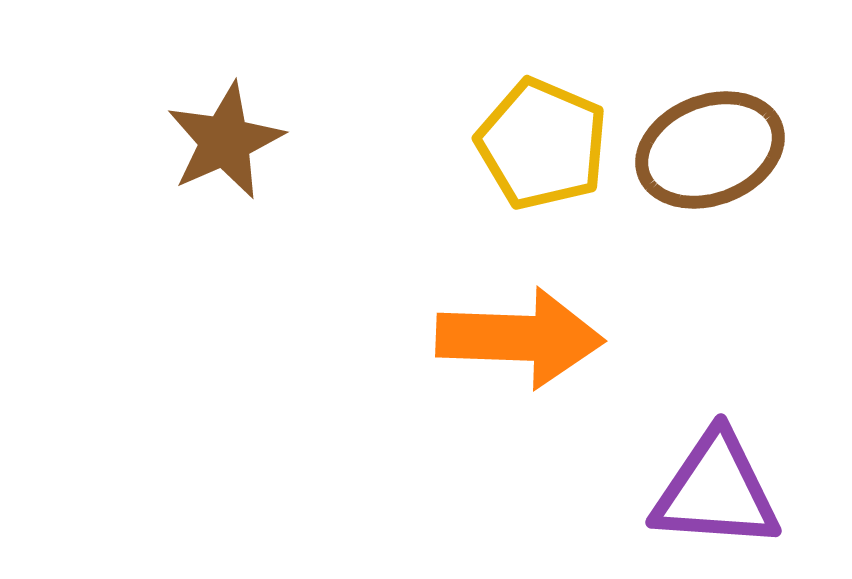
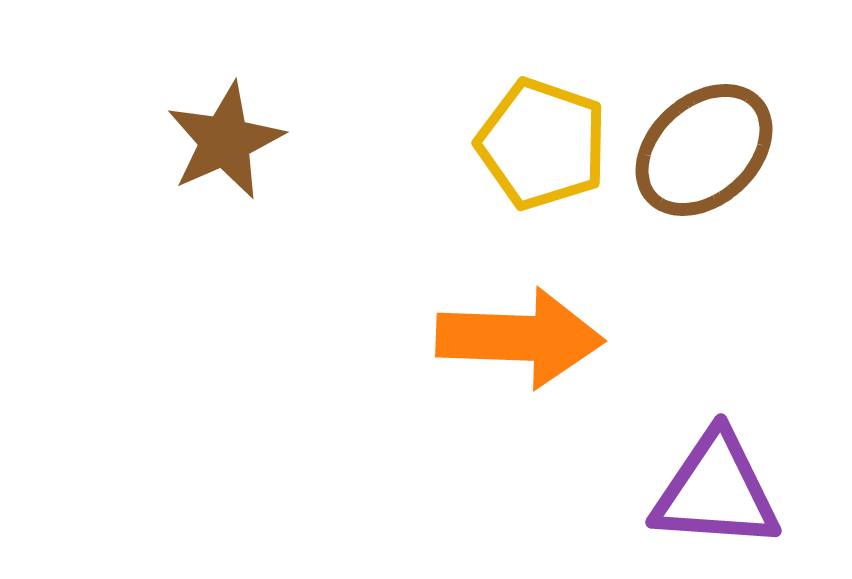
yellow pentagon: rotated 4 degrees counterclockwise
brown ellipse: moved 6 px left; rotated 21 degrees counterclockwise
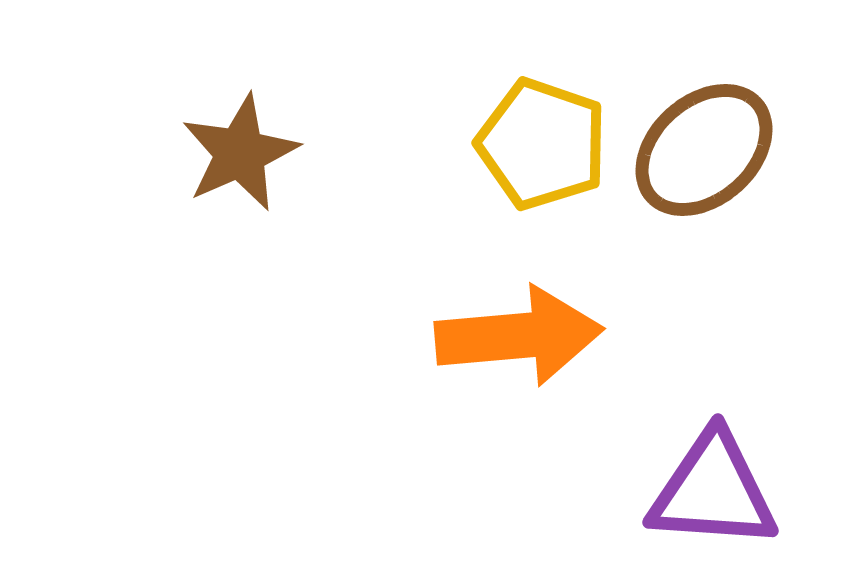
brown star: moved 15 px right, 12 px down
orange arrow: moved 1 px left, 2 px up; rotated 7 degrees counterclockwise
purple triangle: moved 3 px left
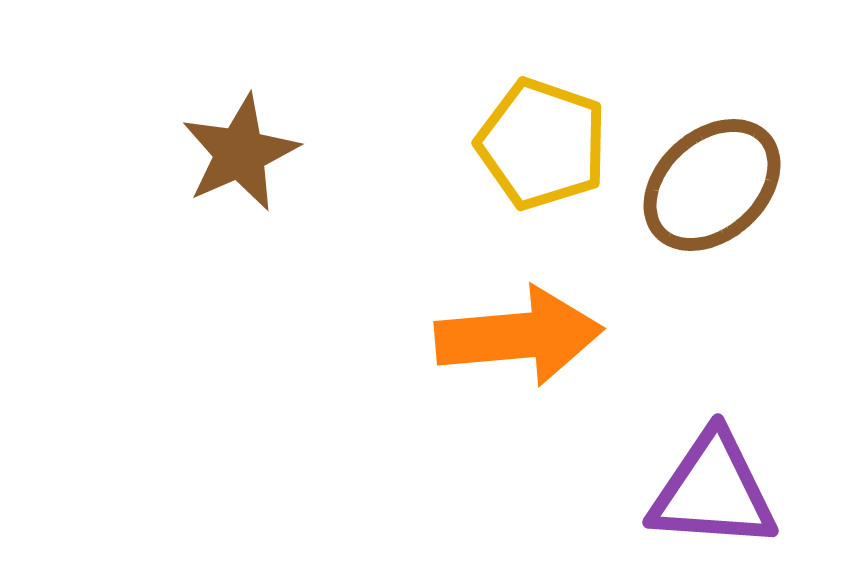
brown ellipse: moved 8 px right, 35 px down
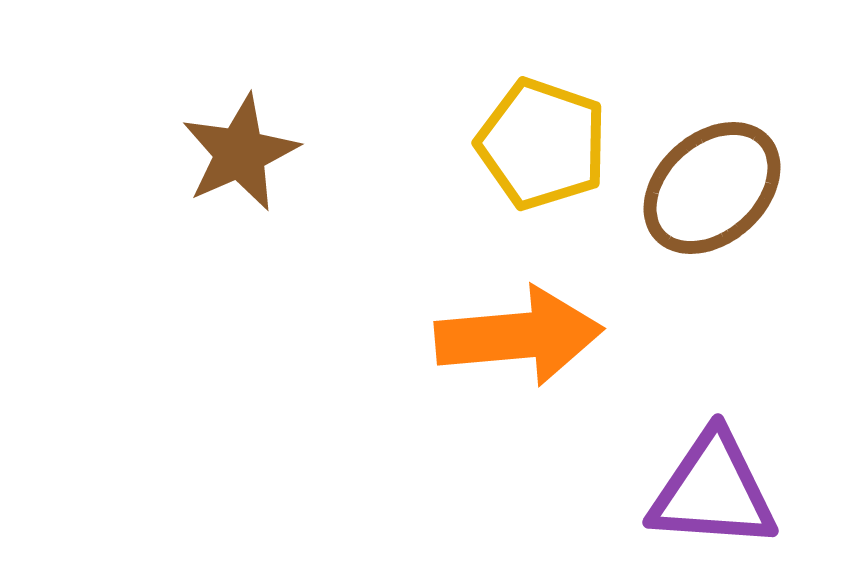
brown ellipse: moved 3 px down
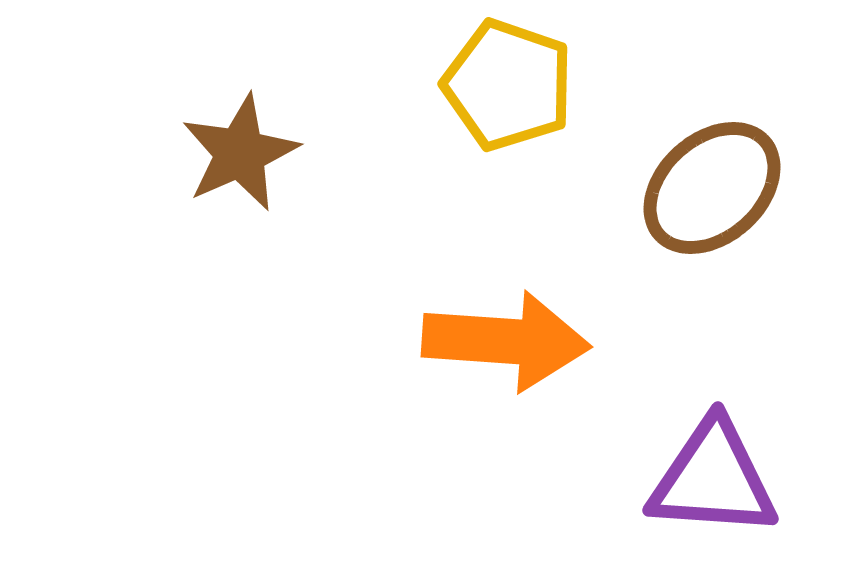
yellow pentagon: moved 34 px left, 59 px up
orange arrow: moved 13 px left, 5 px down; rotated 9 degrees clockwise
purple triangle: moved 12 px up
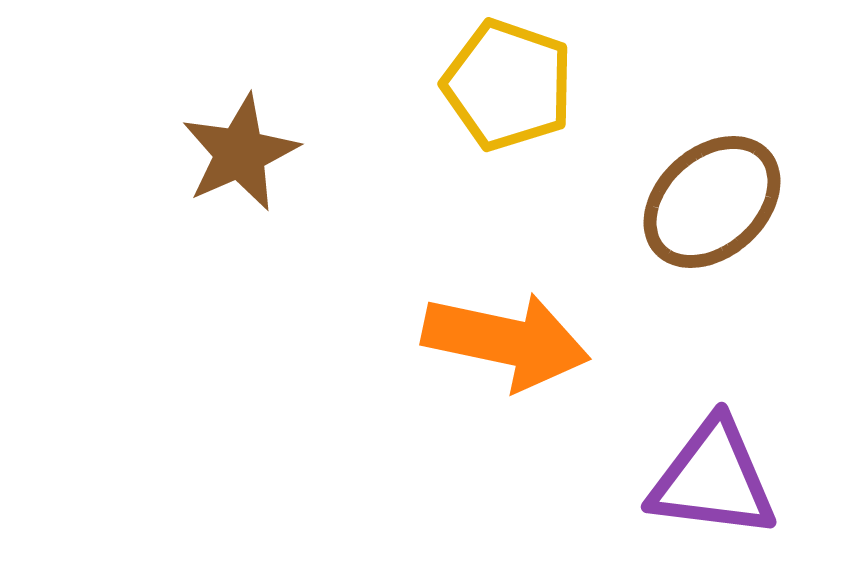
brown ellipse: moved 14 px down
orange arrow: rotated 8 degrees clockwise
purple triangle: rotated 3 degrees clockwise
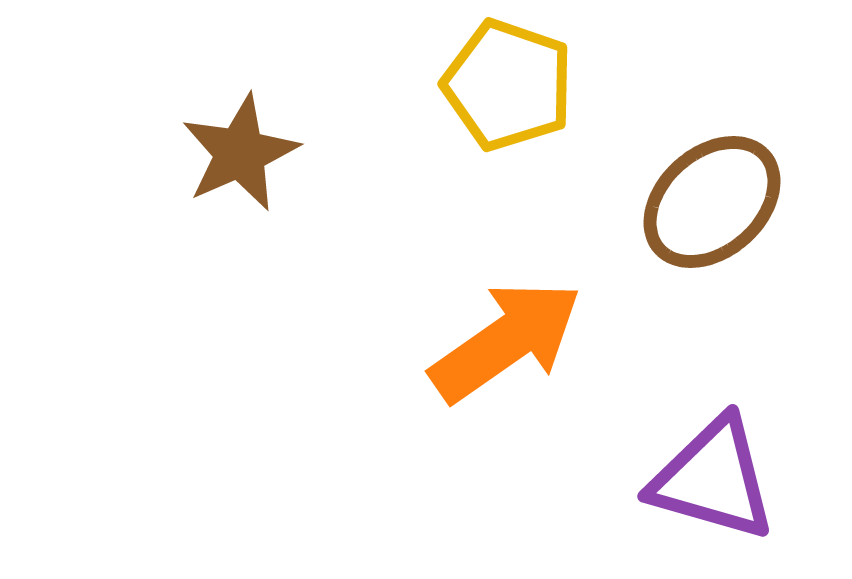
orange arrow: rotated 47 degrees counterclockwise
purple triangle: rotated 9 degrees clockwise
